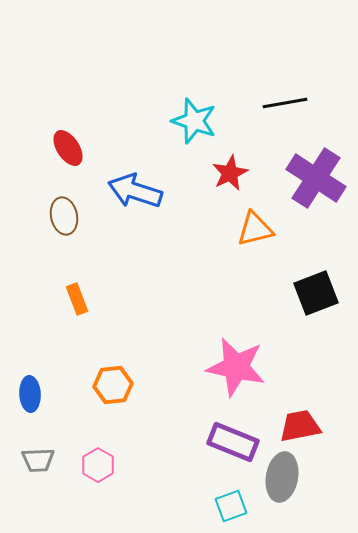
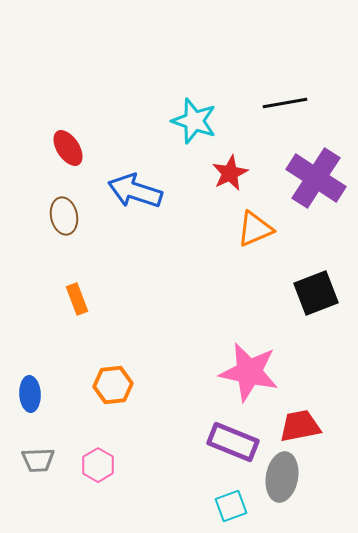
orange triangle: rotated 9 degrees counterclockwise
pink star: moved 13 px right, 5 px down
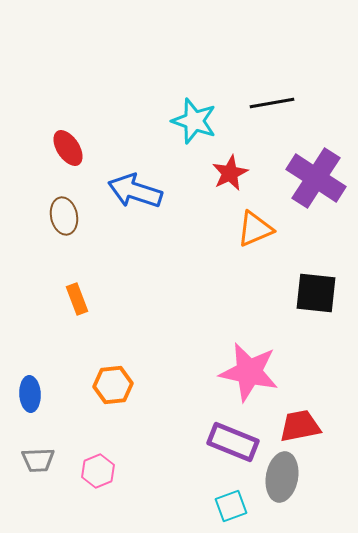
black line: moved 13 px left
black square: rotated 27 degrees clockwise
pink hexagon: moved 6 px down; rotated 8 degrees clockwise
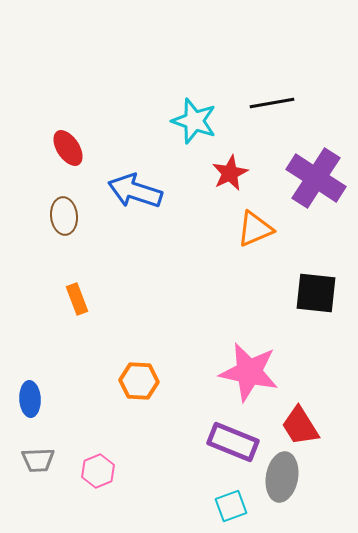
brown ellipse: rotated 6 degrees clockwise
orange hexagon: moved 26 px right, 4 px up; rotated 9 degrees clockwise
blue ellipse: moved 5 px down
red trapezoid: rotated 111 degrees counterclockwise
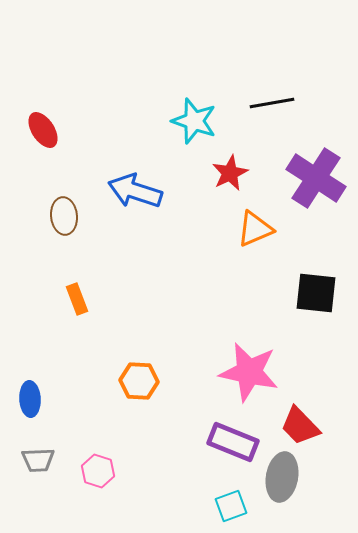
red ellipse: moved 25 px left, 18 px up
red trapezoid: rotated 12 degrees counterclockwise
pink hexagon: rotated 20 degrees counterclockwise
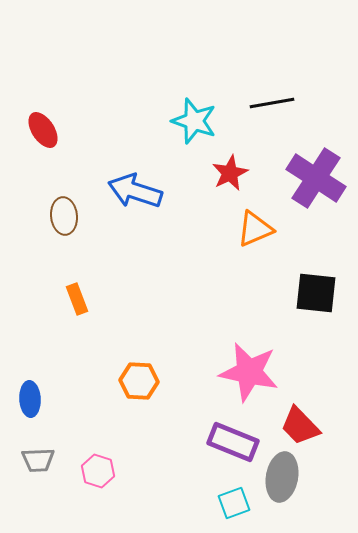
cyan square: moved 3 px right, 3 px up
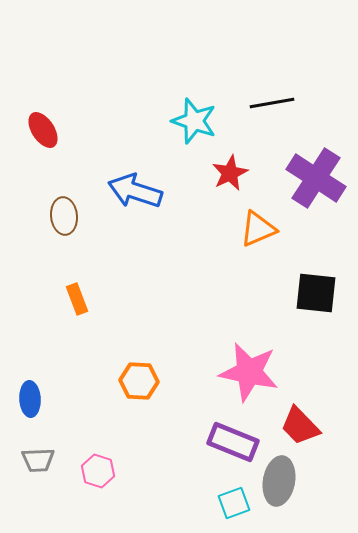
orange triangle: moved 3 px right
gray ellipse: moved 3 px left, 4 px down
